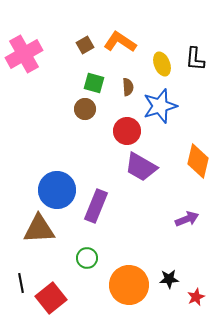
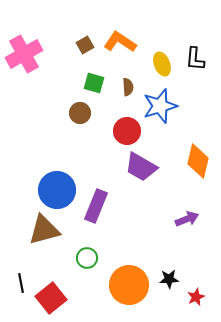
brown circle: moved 5 px left, 4 px down
brown triangle: moved 5 px right, 1 px down; rotated 12 degrees counterclockwise
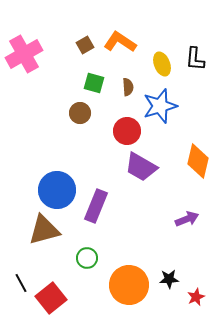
black line: rotated 18 degrees counterclockwise
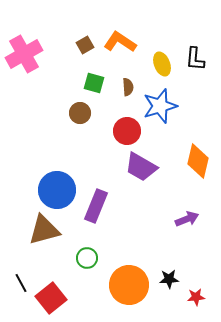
red star: rotated 18 degrees clockwise
